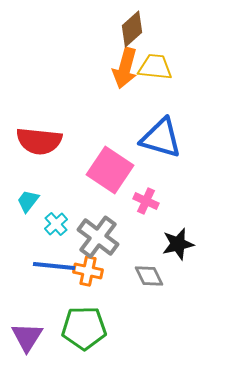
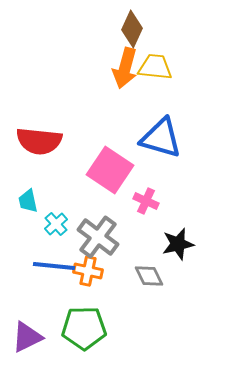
brown diamond: rotated 24 degrees counterclockwise
cyan trapezoid: rotated 50 degrees counterclockwise
purple triangle: rotated 32 degrees clockwise
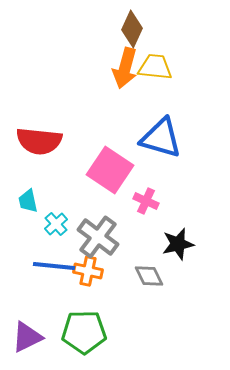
green pentagon: moved 4 px down
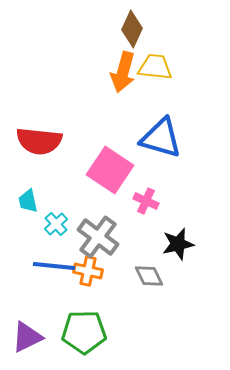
orange arrow: moved 2 px left, 4 px down
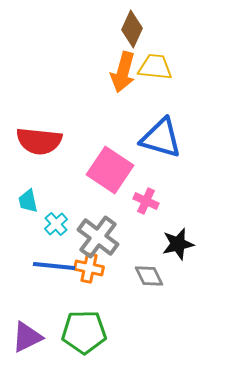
orange cross: moved 1 px right, 3 px up
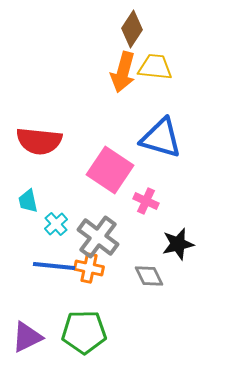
brown diamond: rotated 9 degrees clockwise
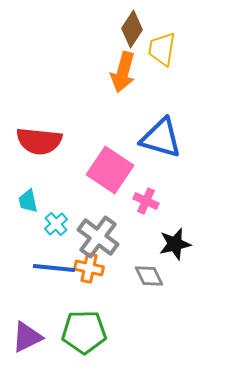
yellow trapezoid: moved 7 px right, 18 px up; rotated 87 degrees counterclockwise
black star: moved 3 px left
blue line: moved 2 px down
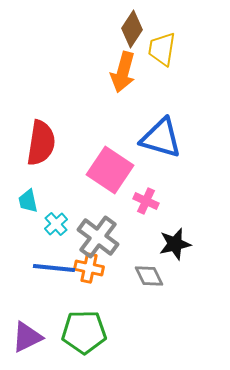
red semicircle: moved 2 px right, 2 px down; rotated 87 degrees counterclockwise
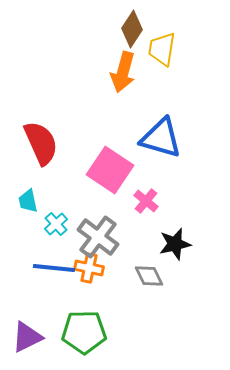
red semicircle: rotated 33 degrees counterclockwise
pink cross: rotated 15 degrees clockwise
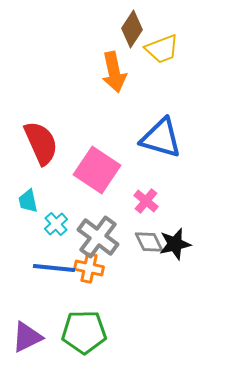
yellow trapezoid: rotated 120 degrees counterclockwise
orange arrow: moved 9 px left; rotated 27 degrees counterclockwise
pink square: moved 13 px left
gray diamond: moved 34 px up
